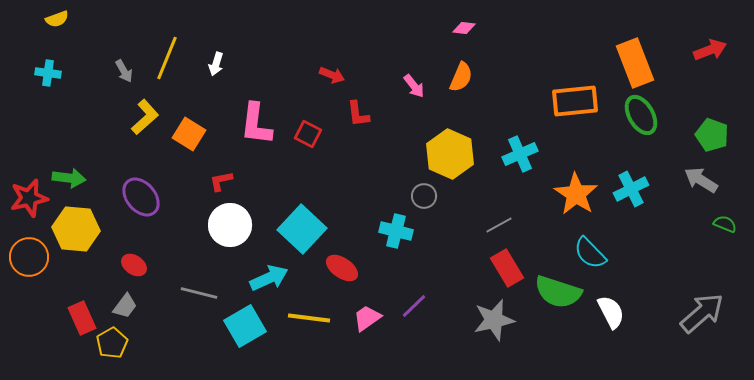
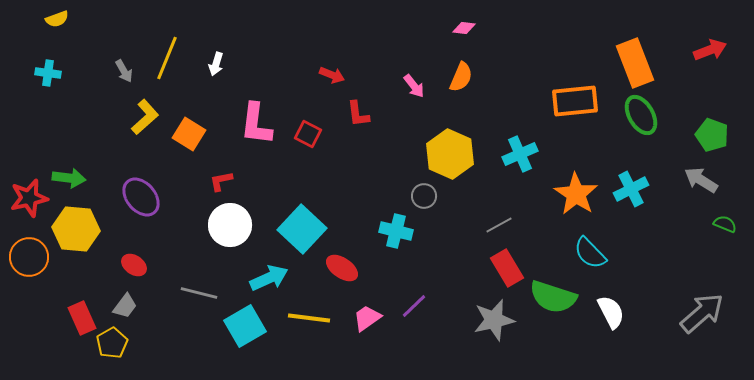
green semicircle at (558, 292): moved 5 px left, 5 px down
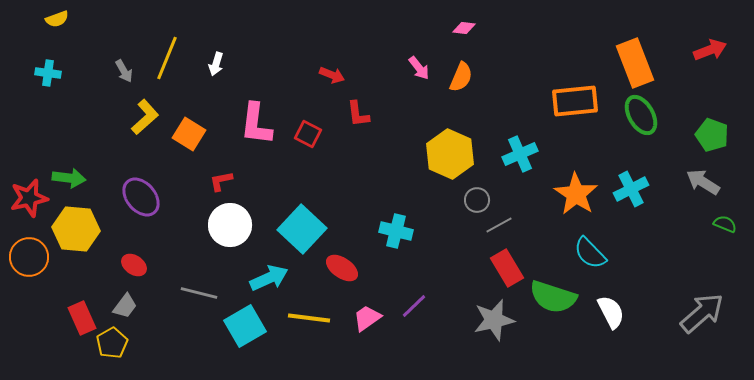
pink arrow at (414, 86): moved 5 px right, 18 px up
gray arrow at (701, 180): moved 2 px right, 2 px down
gray circle at (424, 196): moved 53 px right, 4 px down
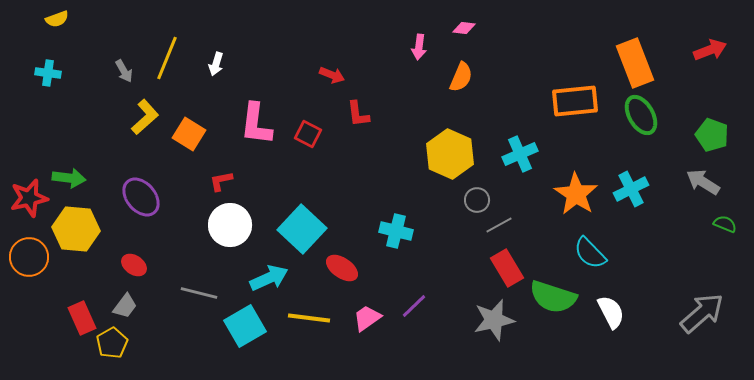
pink arrow at (419, 68): moved 21 px up; rotated 45 degrees clockwise
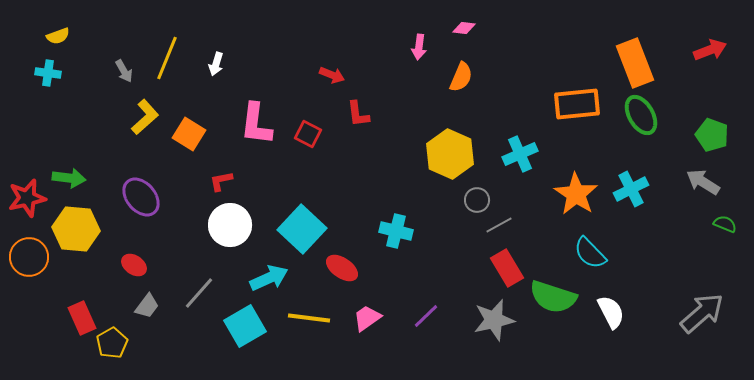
yellow semicircle at (57, 19): moved 1 px right, 17 px down
orange rectangle at (575, 101): moved 2 px right, 3 px down
red star at (29, 198): moved 2 px left
gray line at (199, 293): rotated 63 degrees counterclockwise
gray trapezoid at (125, 306): moved 22 px right
purple line at (414, 306): moved 12 px right, 10 px down
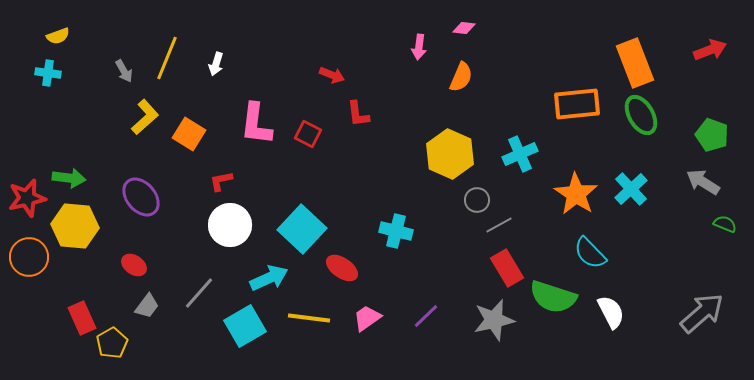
cyan cross at (631, 189): rotated 16 degrees counterclockwise
yellow hexagon at (76, 229): moved 1 px left, 3 px up
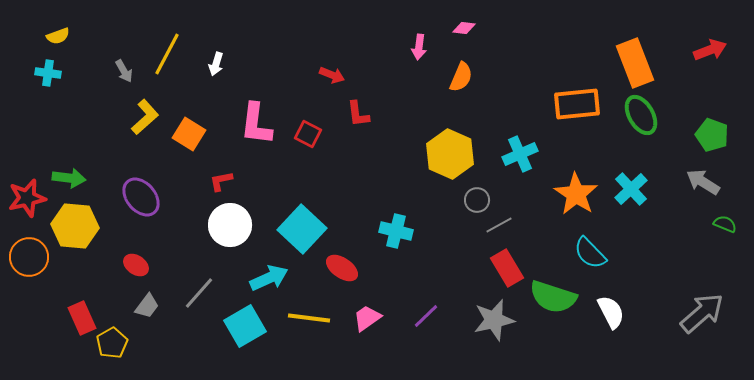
yellow line at (167, 58): moved 4 px up; rotated 6 degrees clockwise
red ellipse at (134, 265): moved 2 px right
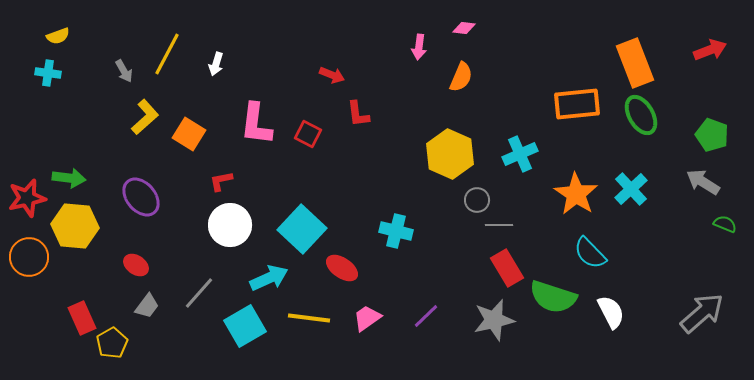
gray line at (499, 225): rotated 28 degrees clockwise
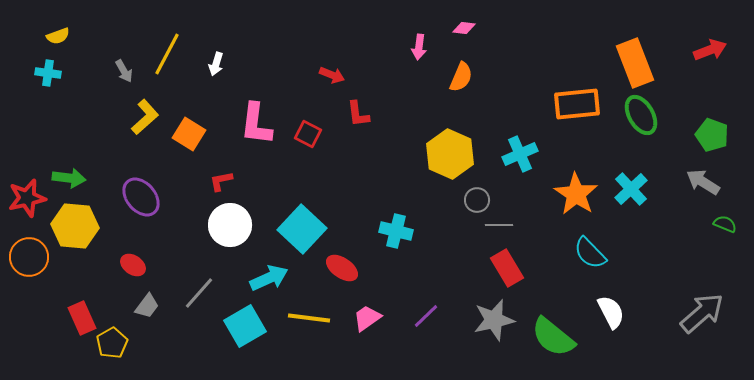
red ellipse at (136, 265): moved 3 px left
green semicircle at (553, 297): moved 40 px down; rotated 21 degrees clockwise
